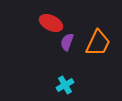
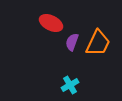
purple semicircle: moved 5 px right
cyan cross: moved 5 px right
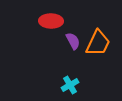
red ellipse: moved 2 px up; rotated 25 degrees counterclockwise
purple semicircle: moved 1 px right, 1 px up; rotated 132 degrees clockwise
